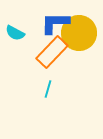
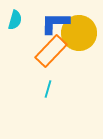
cyan semicircle: moved 13 px up; rotated 102 degrees counterclockwise
orange rectangle: moved 1 px left, 1 px up
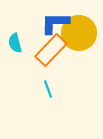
cyan semicircle: moved 23 px down; rotated 150 degrees clockwise
orange rectangle: moved 1 px up
cyan line: rotated 36 degrees counterclockwise
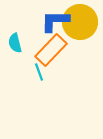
blue L-shape: moved 2 px up
yellow circle: moved 1 px right, 11 px up
cyan line: moved 9 px left, 17 px up
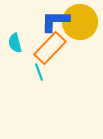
orange rectangle: moved 1 px left, 2 px up
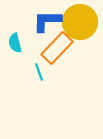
blue L-shape: moved 8 px left
orange rectangle: moved 7 px right
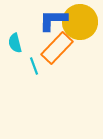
blue L-shape: moved 6 px right, 1 px up
cyan line: moved 5 px left, 6 px up
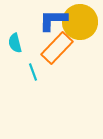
cyan line: moved 1 px left, 6 px down
